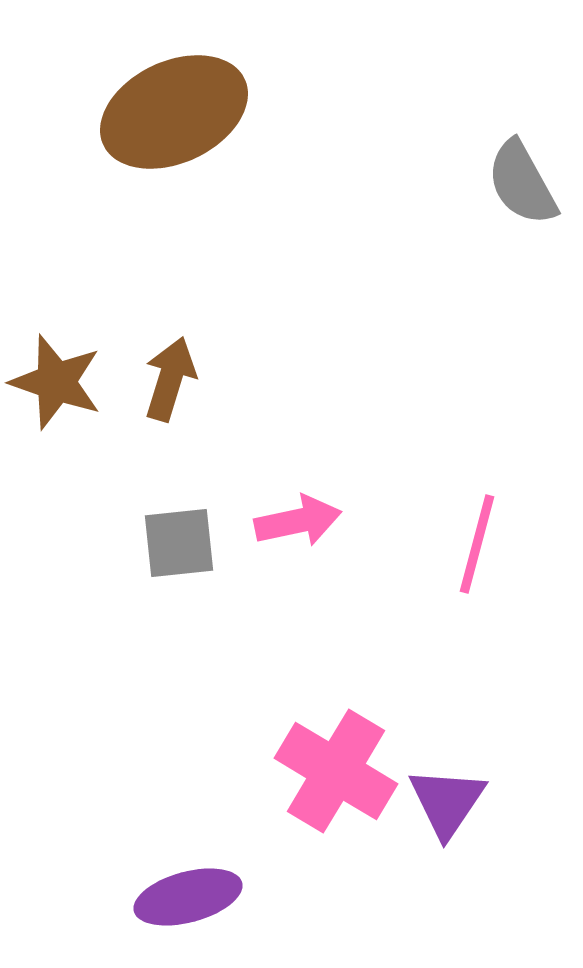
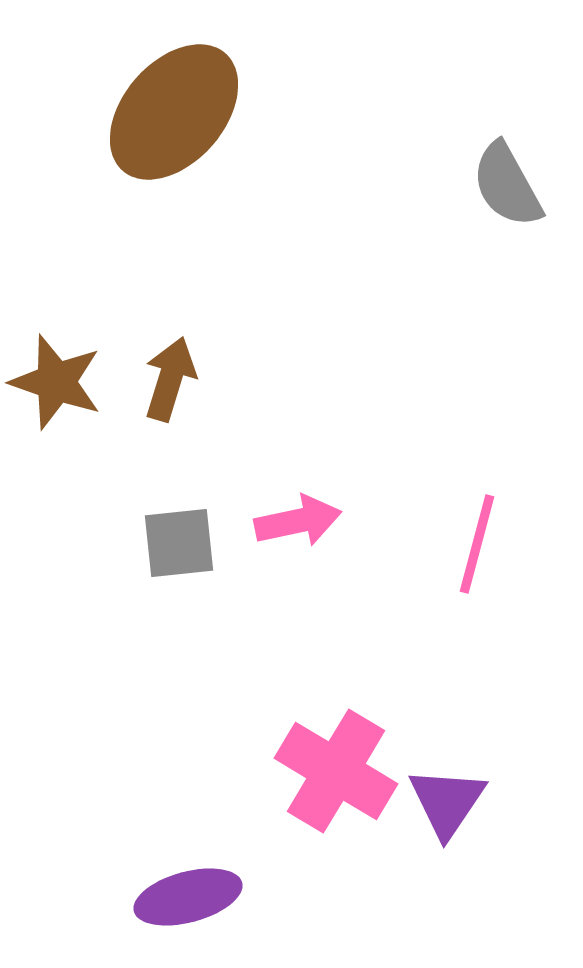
brown ellipse: rotated 24 degrees counterclockwise
gray semicircle: moved 15 px left, 2 px down
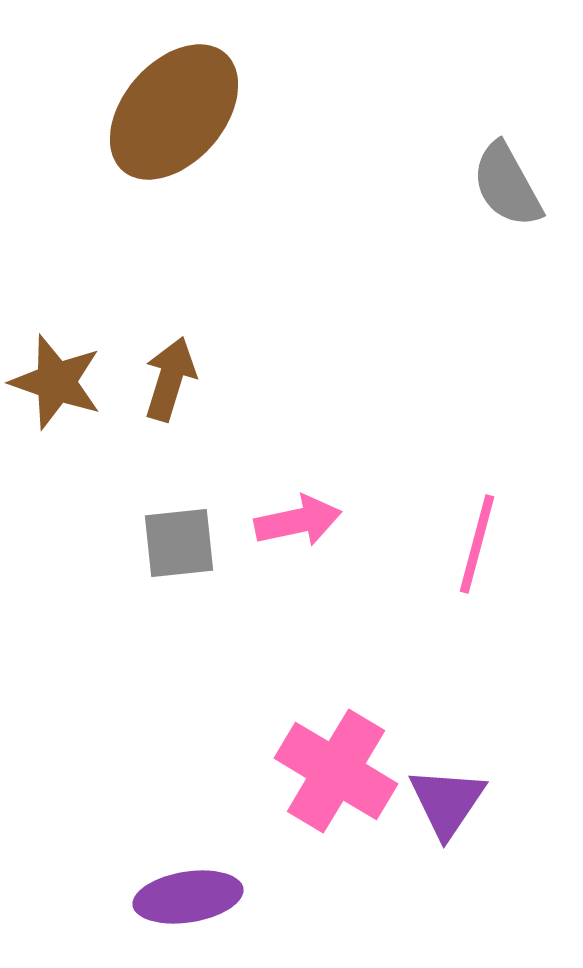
purple ellipse: rotated 6 degrees clockwise
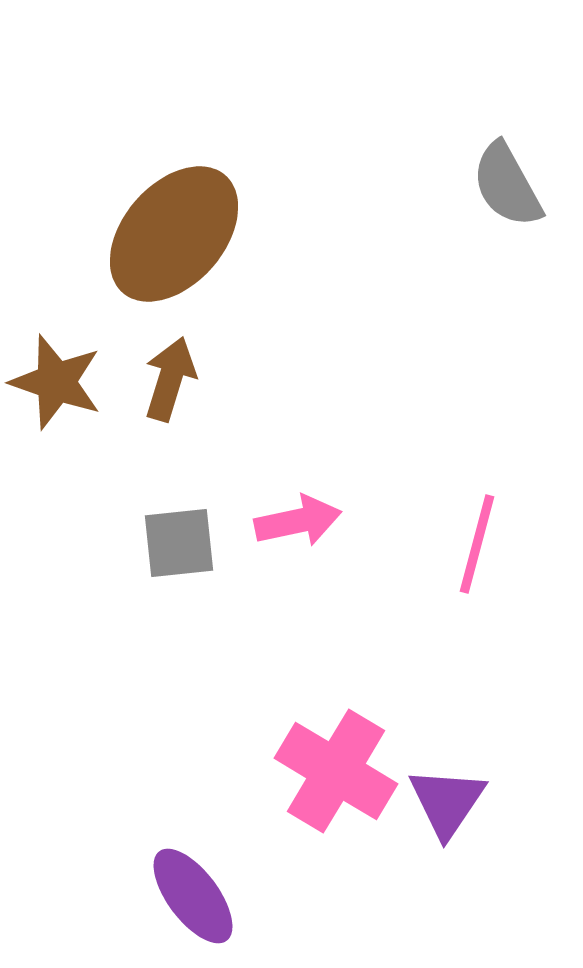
brown ellipse: moved 122 px down
purple ellipse: moved 5 px right, 1 px up; rotated 62 degrees clockwise
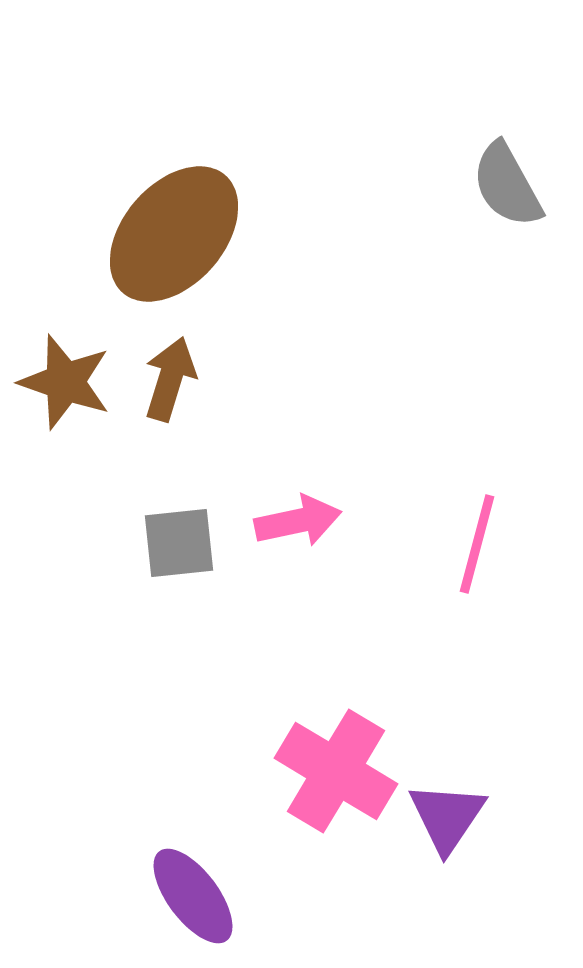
brown star: moved 9 px right
purple triangle: moved 15 px down
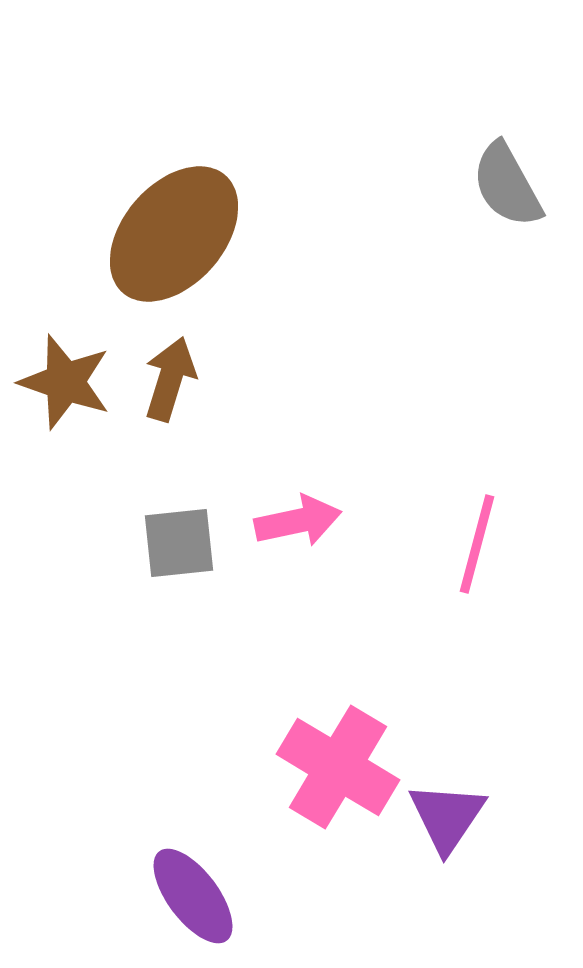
pink cross: moved 2 px right, 4 px up
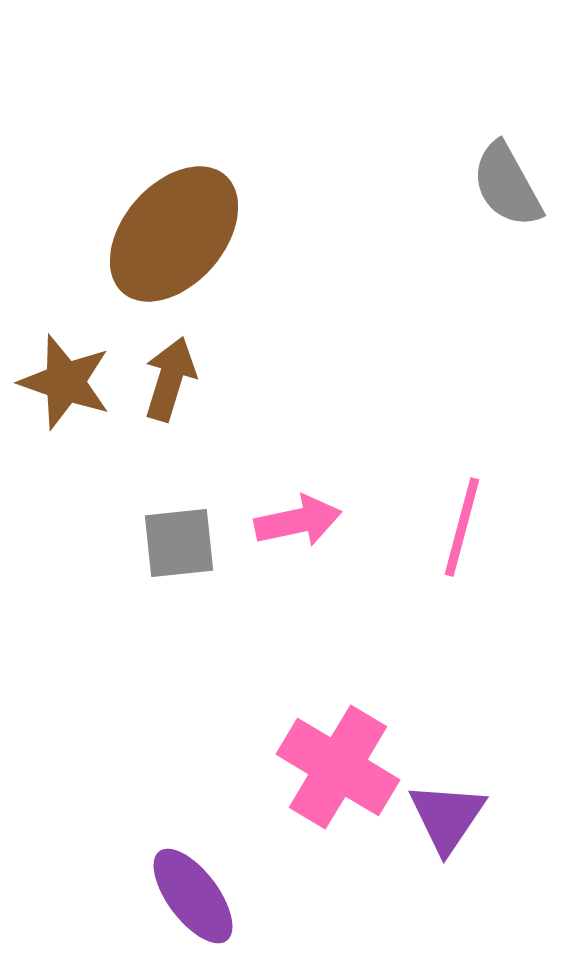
pink line: moved 15 px left, 17 px up
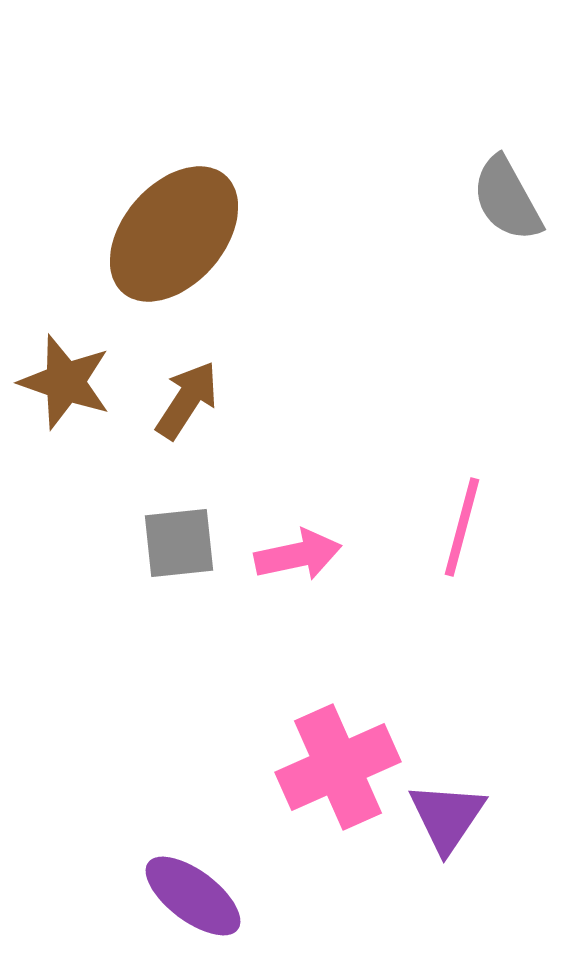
gray semicircle: moved 14 px down
brown arrow: moved 17 px right, 21 px down; rotated 16 degrees clockwise
pink arrow: moved 34 px down
pink cross: rotated 35 degrees clockwise
purple ellipse: rotated 16 degrees counterclockwise
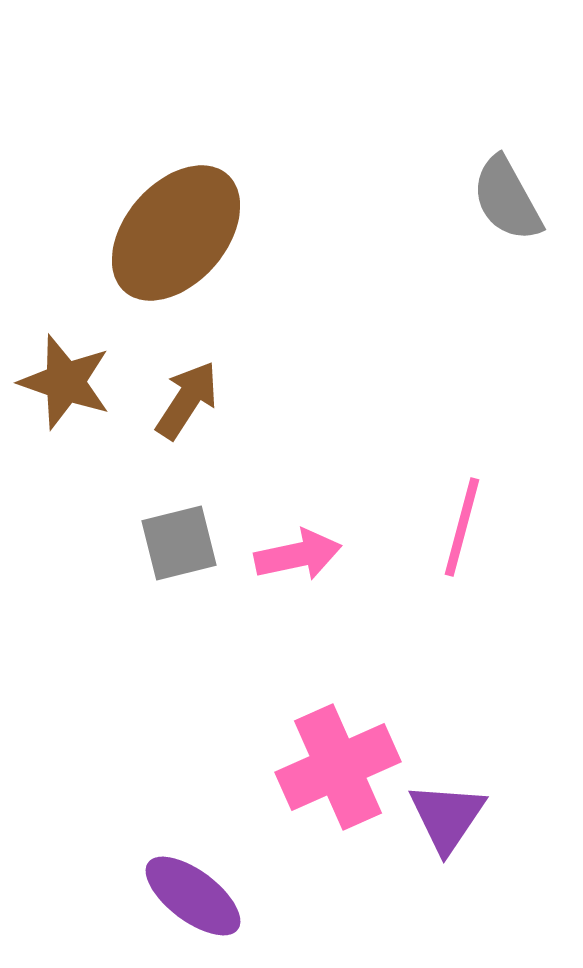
brown ellipse: moved 2 px right, 1 px up
gray square: rotated 8 degrees counterclockwise
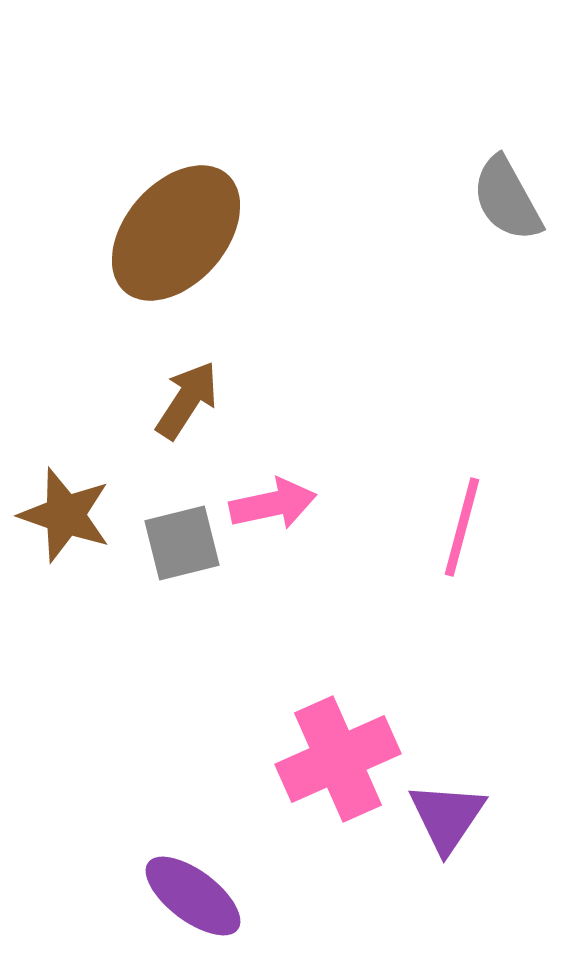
brown star: moved 133 px down
gray square: moved 3 px right
pink arrow: moved 25 px left, 51 px up
pink cross: moved 8 px up
